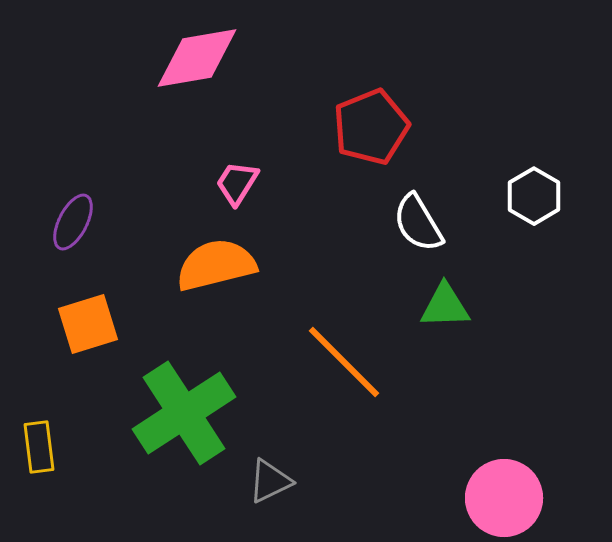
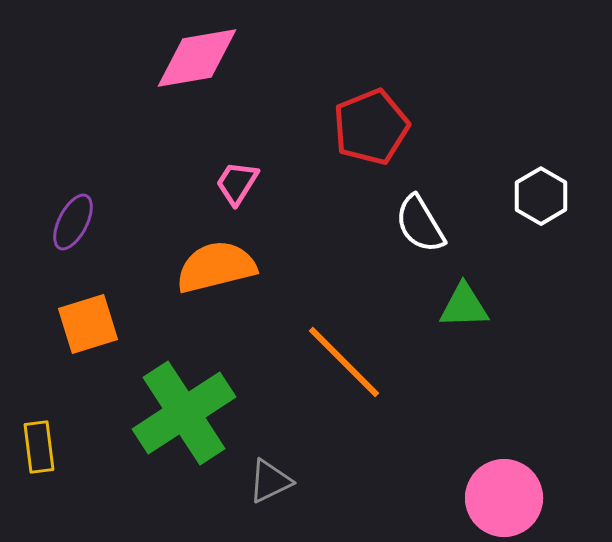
white hexagon: moved 7 px right
white semicircle: moved 2 px right, 1 px down
orange semicircle: moved 2 px down
green triangle: moved 19 px right
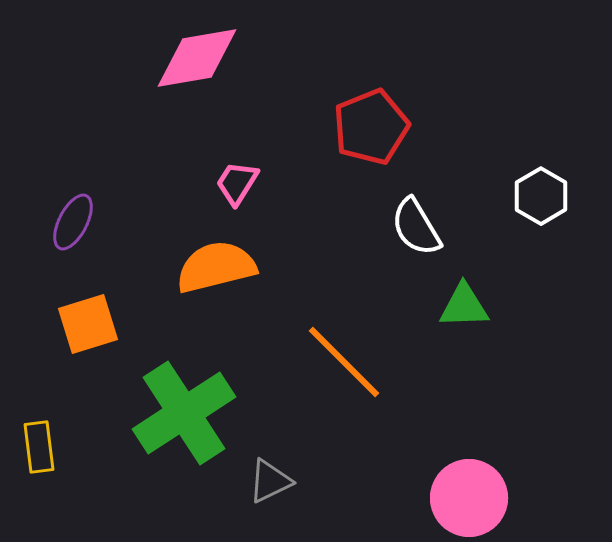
white semicircle: moved 4 px left, 3 px down
pink circle: moved 35 px left
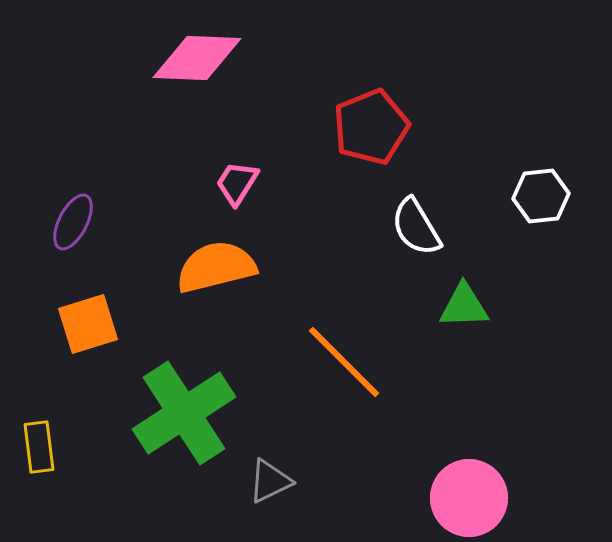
pink diamond: rotated 12 degrees clockwise
white hexagon: rotated 24 degrees clockwise
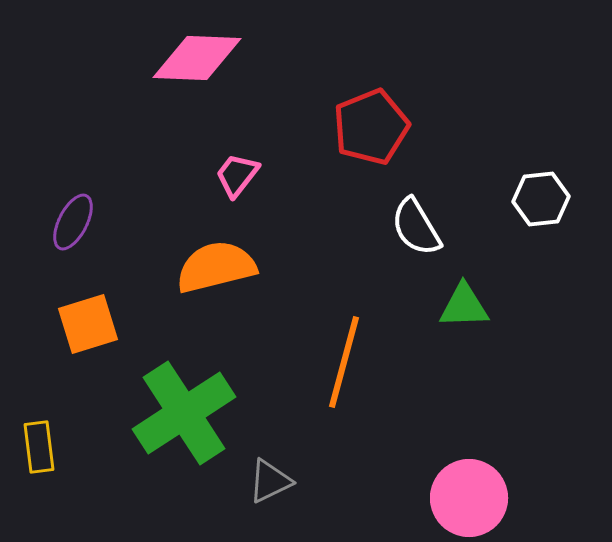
pink trapezoid: moved 8 px up; rotated 6 degrees clockwise
white hexagon: moved 3 px down
orange line: rotated 60 degrees clockwise
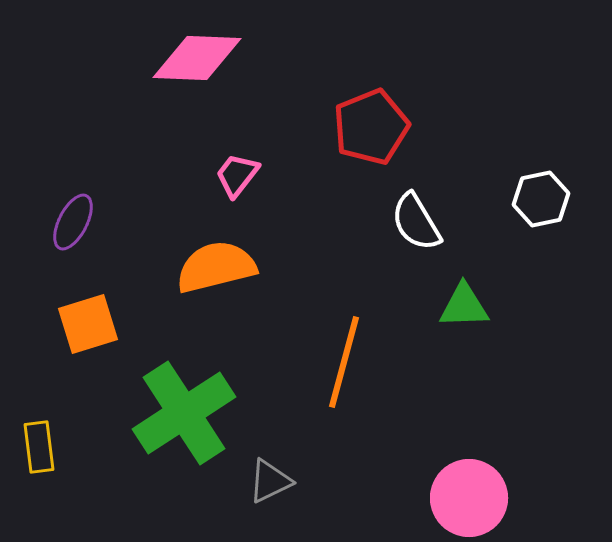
white hexagon: rotated 6 degrees counterclockwise
white semicircle: moved 5 px up
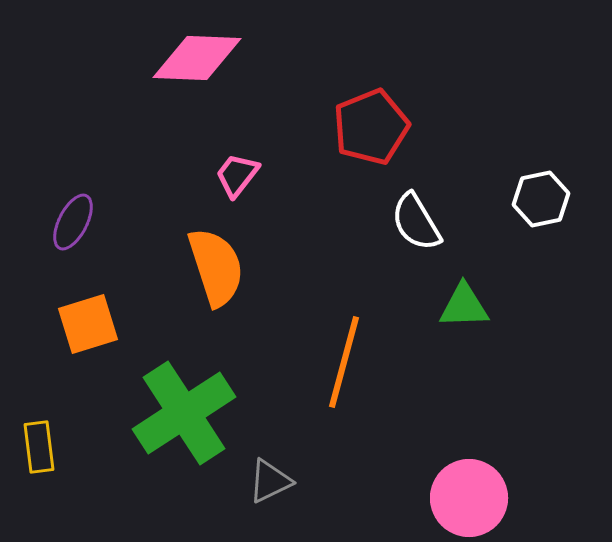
orange semicircle: rotated 86 degrees clockwise
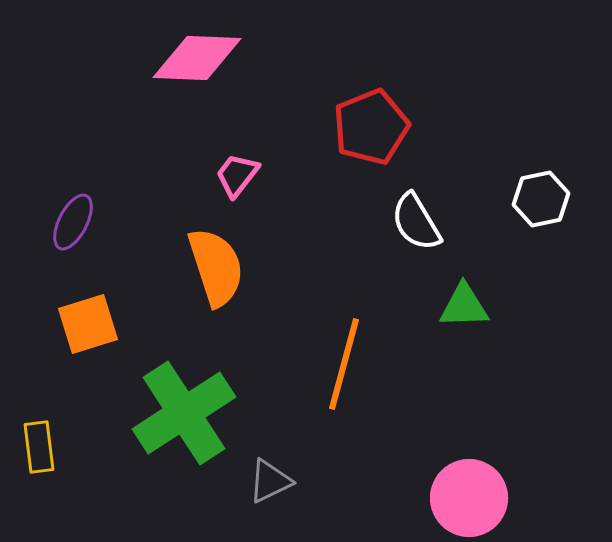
orange line: moved 2 px down
